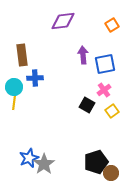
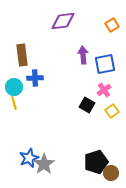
yellow line: rotated 24 degrees counterclockwise
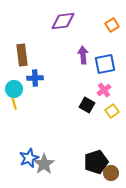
cyan circle: moved 2 px down
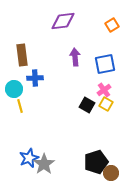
purple arrow: moved 8 px left, 2 px down
yellow line: moved 6 px right, 3 px down
yellow square: moved 6 px left, 7 px up; rotated 24 degrees counterclockwise
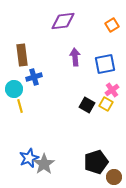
blue cross: moved 1 px left, 1 px up; rotated 14 degrees counterclockwise
pink cross: moved 8 px right
brown circle: moved 3 px right, 4 px down
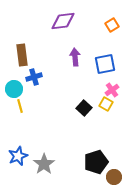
black square: moved 3 px left, 3 px down; rotated 14 degrees clockwise
blue star: moved 11 px left, 2 px up
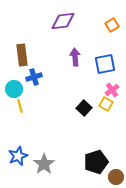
brown circle: moved 2 px right
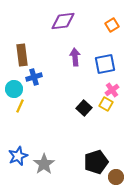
yellow line: rotated 40 degrees clockwise
